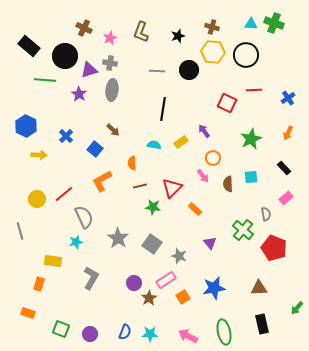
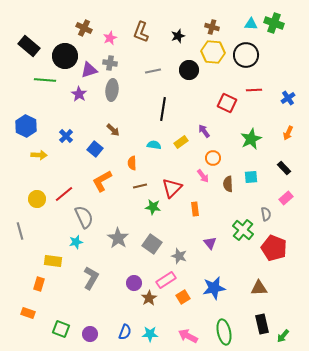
gray line at (157, 71): moved 4 px left; rotated 14 degrees counterclockwise
orange rectangle at (195, 209): rotated 40 degrees clockwise
green arrow at (297, 308): moved 14 px left, 28 px down
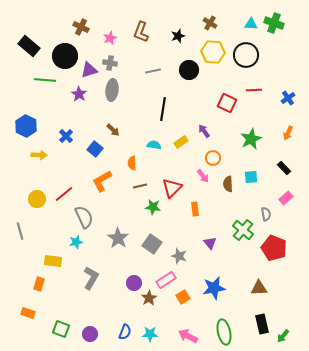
brown cross at (212, 27): moved 2 px left, 4 px up; rotated 16 degrees clockwise
brown cross at (84, 28): moved 3 px left, 1 px up
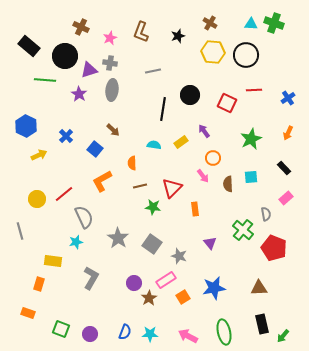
black circle at (189, 70): moved 1 px right, 25 px down
yellow arrow at (39, 155): rotated 28 degrees counterclockwise
